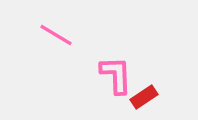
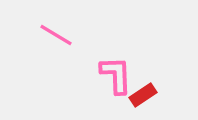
red rectangle: moved 1 px left, 2 px up
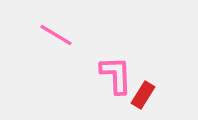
red rectangle: rotated 24 degrees counterclockwise
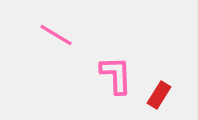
red rectangle: moved 16 px right
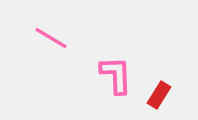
pink line: moved 5 px left, 3 px down
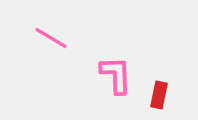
red rectangle: rotated 20 degrees counterclockwise
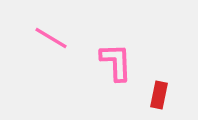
pink L-shape: moved 13 px up
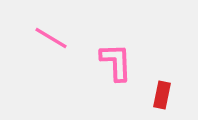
red rectangle: moved 3 px right
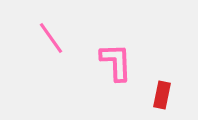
pink line: rotated 24 degrees clockwise
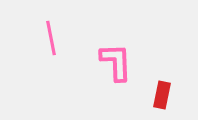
pink line: rotated 24 degrees clockwise
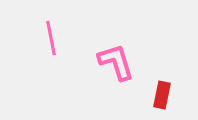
pink L-shape: rotated 15 degrees counterclockwise
